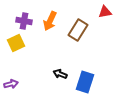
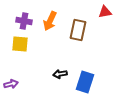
brown rectangle: rotated 20 degrees counterclockwise
yellow square: moved 4 px right, 1 px down; rotated 30 degrees clockwise
black arrow: rotated 32 degrees counterclockwise
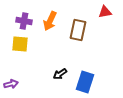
black arrow: rotated 24 degrees counterclockwise
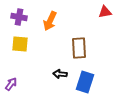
purple cross: moved 5 px left, 4 px up
brown rectangle: moved 1 px right, 18 px down; rotated 15 degrees counterclockwise
black arrow: rotated 40 degrees clockwise
purple arrow: rotated 40 degrees counterclockwise
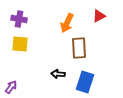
red triangle: moved 6 px left, 4 px down; rotated 16 degrees counterclockwise
purple cross: moved 2 px down
orange arrow: moved 17 px right, 2 px down
black arrow: moved 2 px left
purple arrow: moved 3 px down
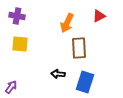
purple cross: moved 2 px left, 3 px up
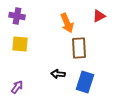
orange arrow: rotated 48 degrees counterclockwise
purple arrow: moved 6 px right
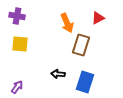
red triangle: moved 1 px left, 2 px down
brown rectangle: moved 2 px right, 3 px up; rotated 20 degrees clockwise
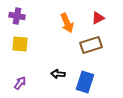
brown rectangle: moved 10 px right; rotated 55 degrees clockwise
purple arrow: moved 3 px right, 4 px up
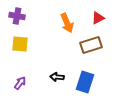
black arrow: moved 1 px left, 3 px down
